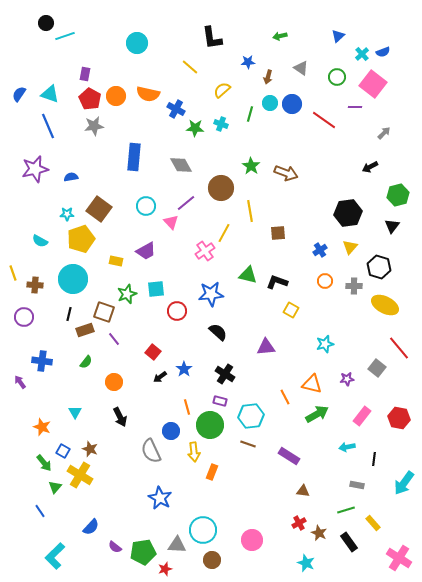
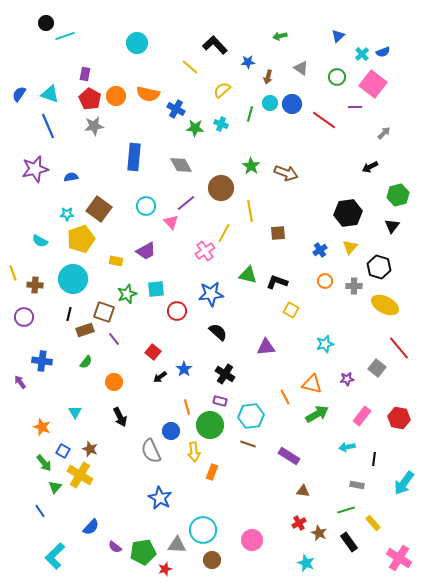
black L-shape at (212, 38): moved 3 px right, 7 px down; rotated 145 degrees clockwise
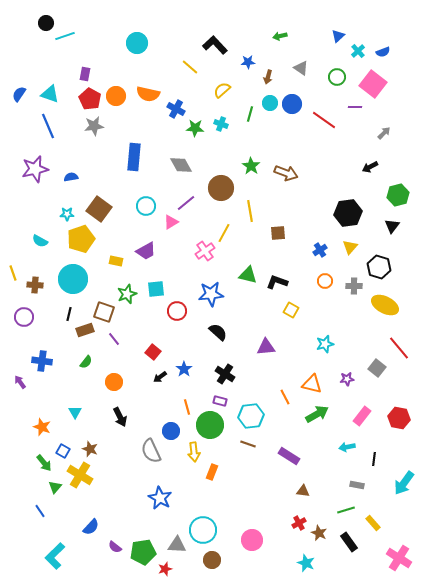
cyan cross at (362, 54): moved 4 px left, 3 px up
pink triangle at (171, 222): rotated 42 degrees clockwise
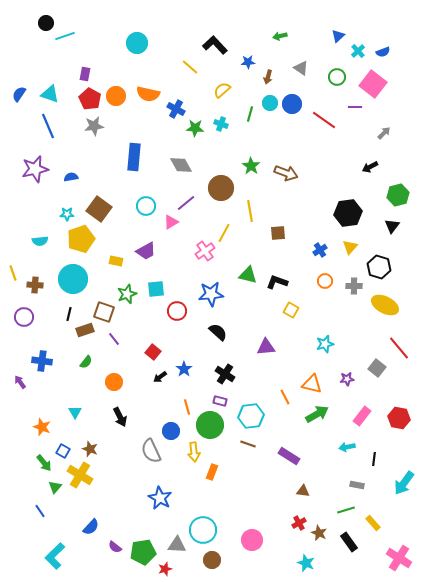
cyan semicircle at (40, 241): rotated 35 degrees counterclockwise
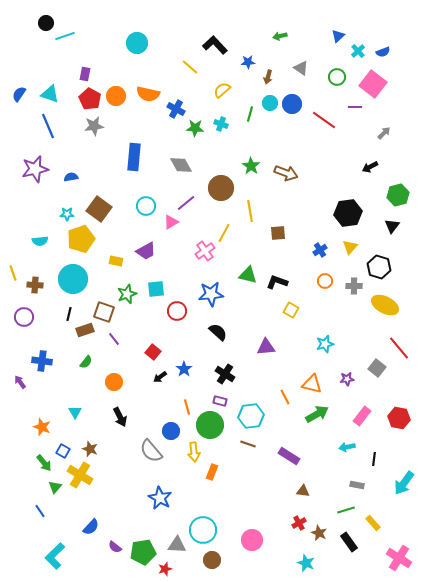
gray semicircle at (151, 451): rotated 15 degrees counterclockwise
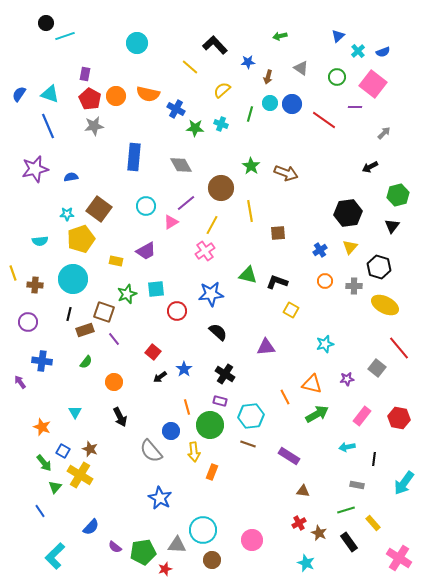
yellow line at (224, 233): moved 12 px left, 8 px up
purple circle at (24, 317): moved 4 px right, 5 px down
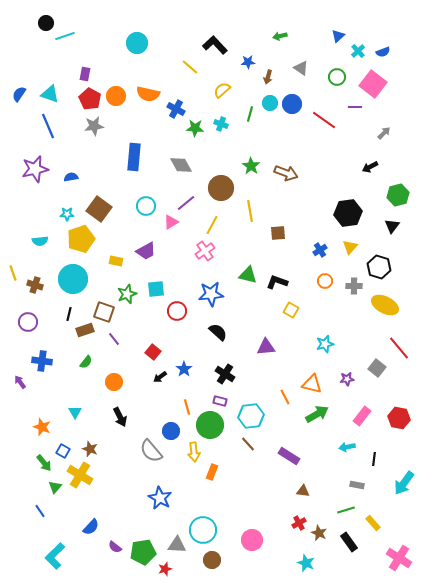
brown cross at (35, 285): rotated 14 degrees clockwise
brown line at (248, 444): rotated 28 degrees clockwise
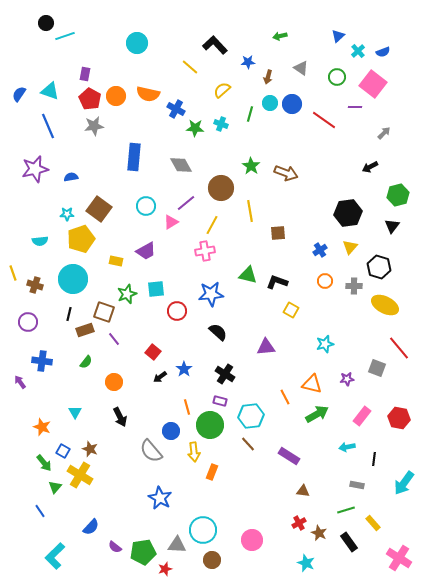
cyan triangle at (50, 94): moved 3 px up
pink cross at (205, 251): rotated 24 degrees clockwise
gray square at (377, 368): rotated 18 degrees counterclockwise
